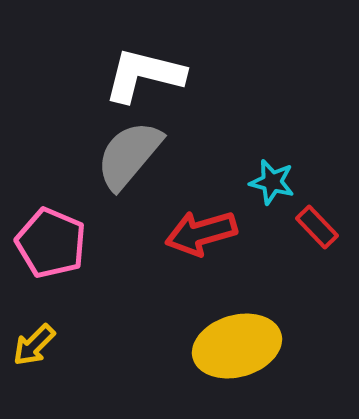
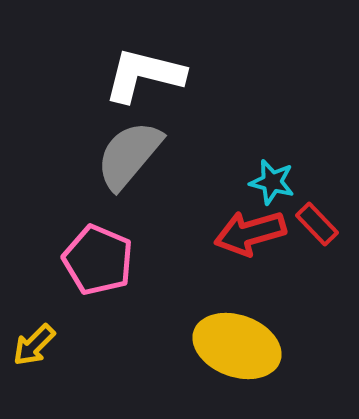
red rectangle: moved 3 px up
red arrow: moved 49 px right
pink pentagon: moved 47 px right, 17 px down
yellow ellipse: rotated 36 degrees clockwise
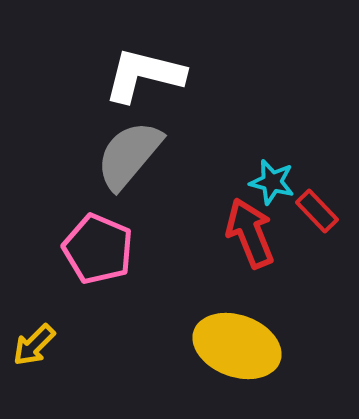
red rectangle: moved 13 px up
red arrow: rotated 84 degrees clockwise
pink pentagon: moved 11 px up
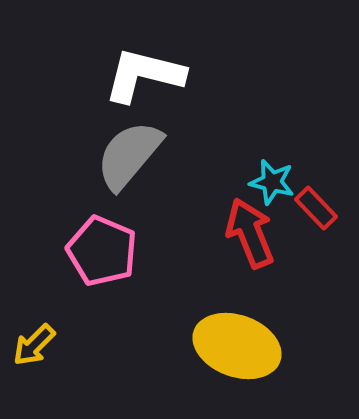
red rectangle: moved 1 px left, 3 px up
pink pentagon: moved 4 px right, 2 px down
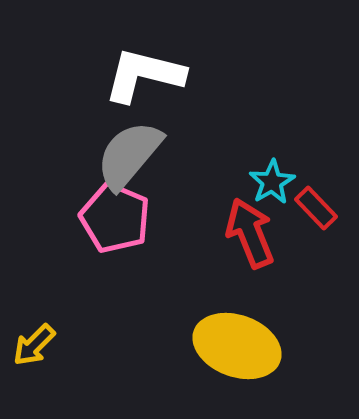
cyan star: rotated 27 degrees clockwise
pink pentagon: moved 13 px right, 33 px up
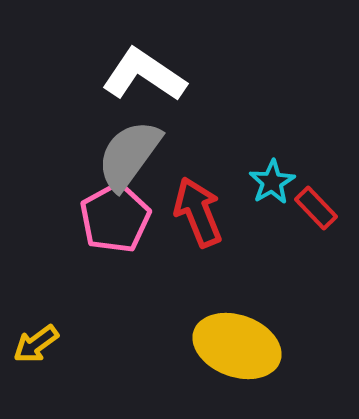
white L-shape: rotated 20 degrees clockwise
gray semicircle: rotated 4 degrees counterclockwise
pink pentagon: rotated 20 degrees clockwise
red arrow: moved 52 px left, 21 px up
yellow arrow: moved 2 px right, 1 px up; rotated 9 degrees clockwise
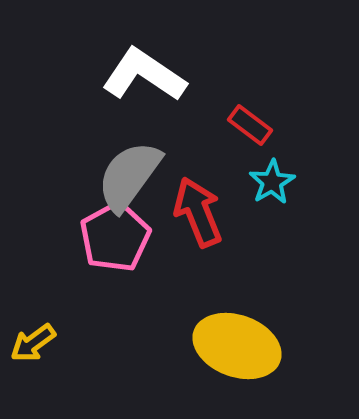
gray semicircle: moved 21 px down
red rectangle: moved 66 px left, 83 px up; rotated 9 degrees counterclockwise
pink pentagon: moved 19 px down
yellow arrow: moved 3 px left, 1 px up
